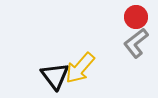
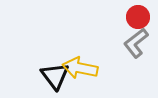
red circle: moved 2 px right
yellow arrow: rotated 60 degrees clockwise
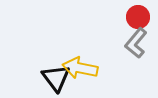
gray L-shape: rotated 12 degrees counterclockwise
black triangle: moved 1 px right, 2 px down
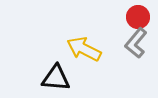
yellow arrow: moved 4 px right, 19 px up; rotated 16 degrees clockwise
black triangle: rotated 48 degrees counterclockwise
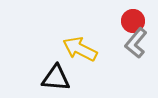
red circle: moved 5 px left, 4 px down
yellow arrow: moved 4 px left
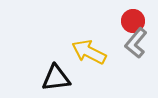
yellow arrow: moved 9 px right, 3 px down
black triangle: rotated 12 degrees counterclockwise
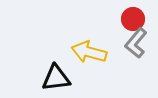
red circle: moved 2 px up
yellow arrow: rotated 12 degrees counterclockwise
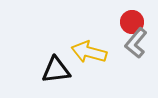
red circle: moved 1 px left, 3 px down
black triangle: moved 8 px up
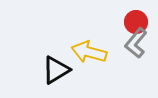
red circle: moved 4 px right
black triangle: rotated 24 degrees counterclockwise
